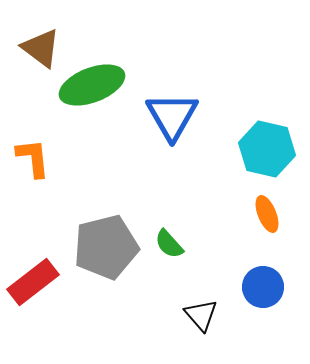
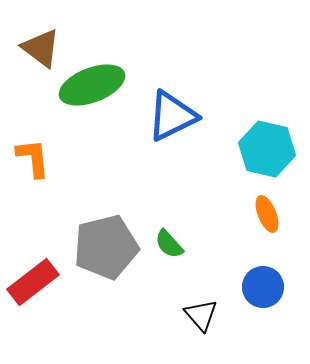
blue triangle: rotated 34 degrees clockwise
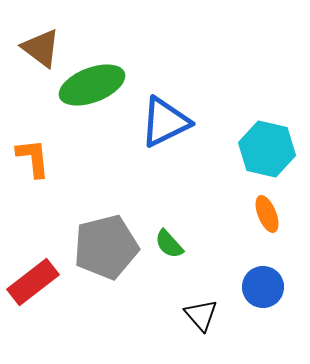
blue triangle: moved 7 px left, 6 px down
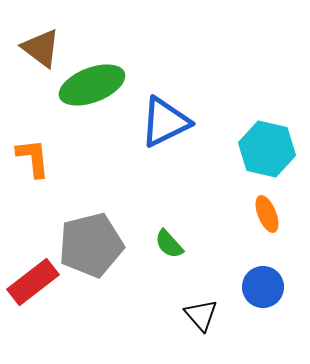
gray pentagon: moved 15 px left, 2 px up
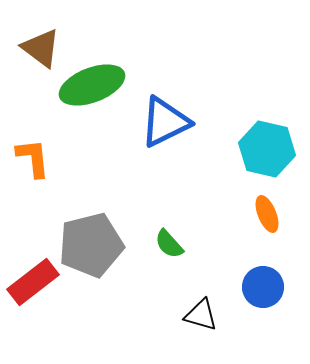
black triangle: rotated 33 degrees counterclockwise
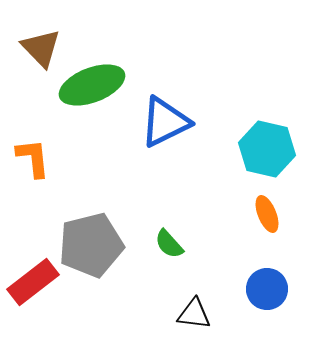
brown triangle: rotated 9 degrees clockwise
blue circle: moved 4 px right, 2 px down
black triangle: moved 7 px left, 1 px up; rotated 9 degrees counterclockwise
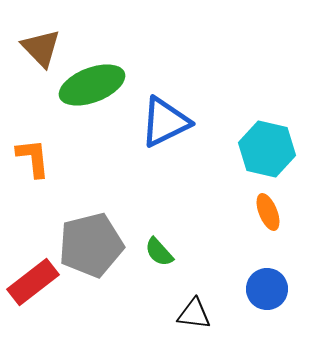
orange ellipse: moved 1 px right, 2 px up
green semicircle: moved 10 px left, 8 px down
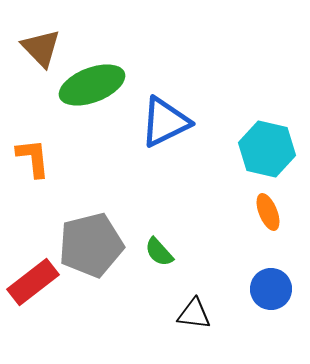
blue circle: moved 4 px right
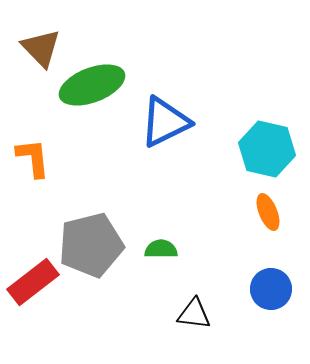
green semicircle: moved 2 px right, 3 px up; rotated 132 degrees clockwise
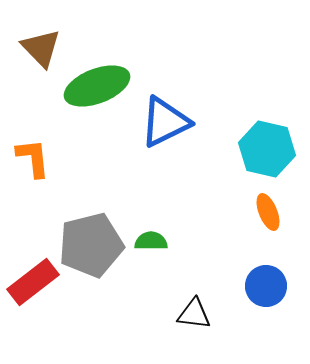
green ellipse: moved 5 px right, 1 px down
green semicircle: moved 10 px left, 8 px up
blue circle: moved 5 px left, 3 px up
